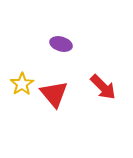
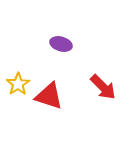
yellow star: moved 4 px left
red triangle: moved 5 px left, 2 px down; rotated 32 degrees counterclockwise
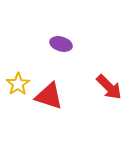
red arrow: moved 6 px right
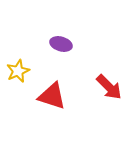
yellow star: moved 13 px up; rotated 10 degrees clockwise
red triangle: moved 3 px right
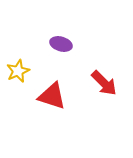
red arrow: moved 5 px left, 4 px up
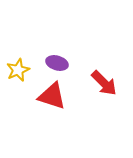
purple ellipse: moved 4 px left, 19 px down
yellow star: moved 1 px up
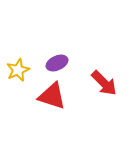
purple ellipse: rotated 40 degrees counterclockwise
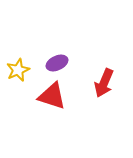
red arrow: rotated 68 degrees clockwise
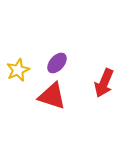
purple ellipse: rotated 25 degrees counterclockwise
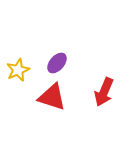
red arrow: moved 9 px down
red triangle: moved 1 px down
